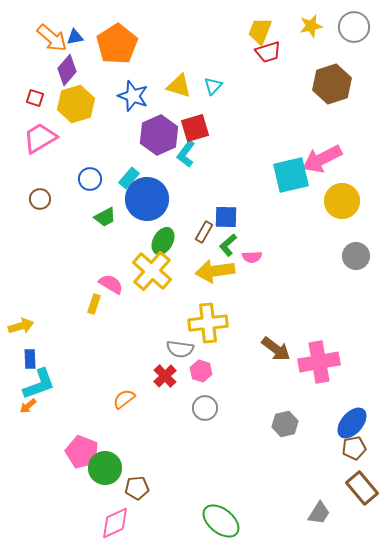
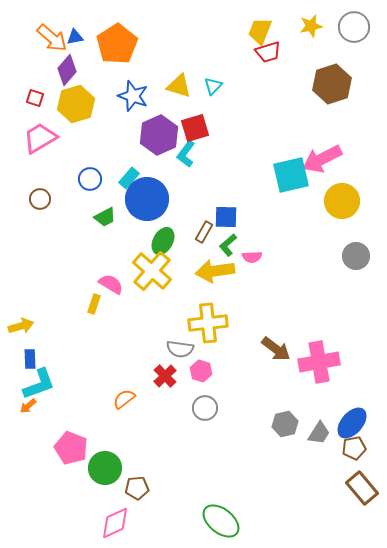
pink pentagon at (82, 452): moved 11 px left, 4 px up
gray trapezoid at (319, 513): moved 80 px up
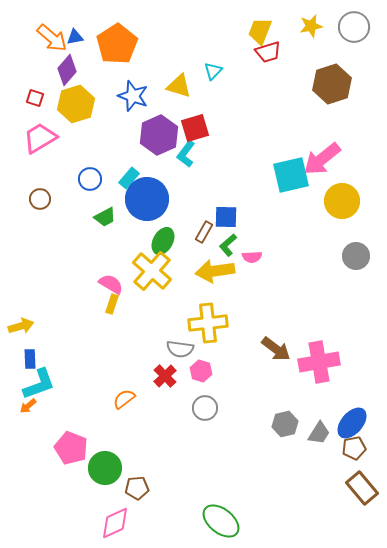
cyan triangle at (213, 86): moved 15 px up
pink arrow at (322, 159): rotated 12 degrees counterclockwise
yellow rectangle at (94, 304): moved 18 px right
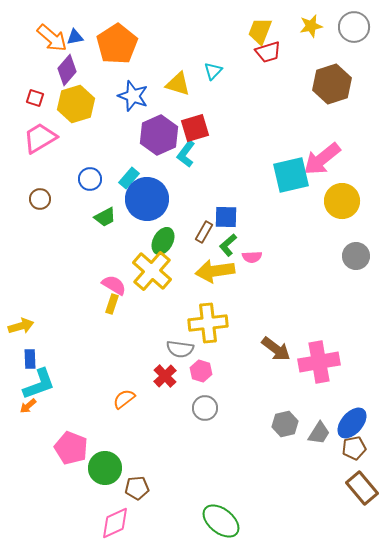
yellow triangle at (179, 86): moved 1 px left, 2 px up
pink semicircle at (111, 284): moved 3 px right, 1 px down
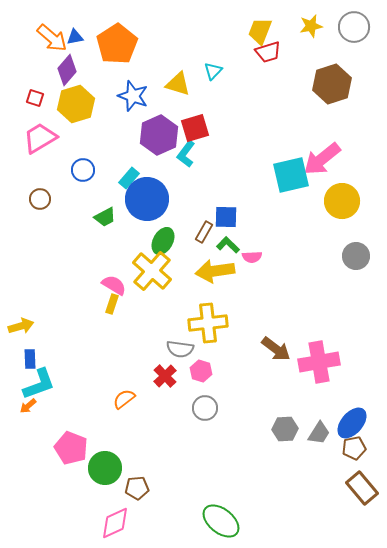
blue circle at (90, 179): moved 7 px left, 9 px up
green L-shape at (228, 245): rotated 85 degrees clockwise
gray hexagon at (285, 424): moved 5 px down; rotated 10 degrees clockwise
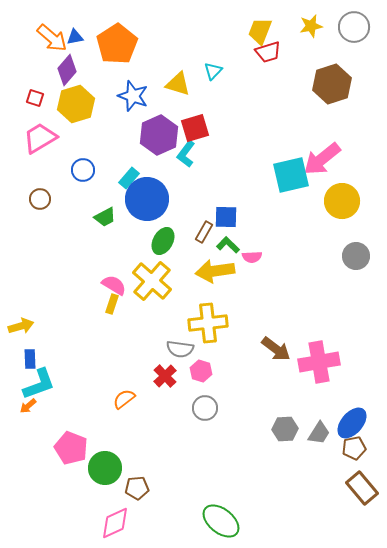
yellow cross at (152, 271): moved 10 px down
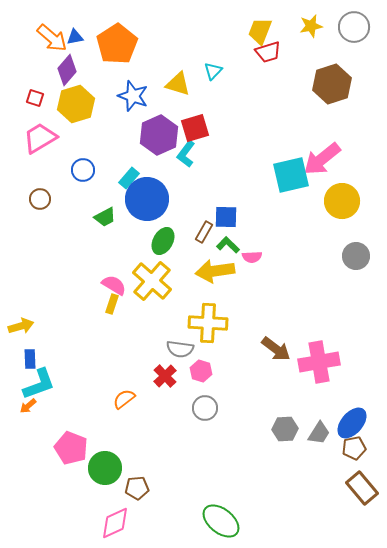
yellow cross at (208, 323): rotated 9 degrees clockwise
